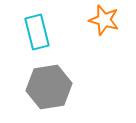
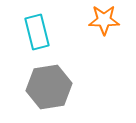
orange star: rotated 16 degrees counterclockwise
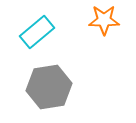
cyan rectangle: rotated 64 degrees clockwise
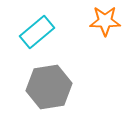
orange star: moved 1 px right, 1 px down
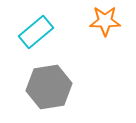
cyan rectangle: moved 1 px left
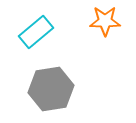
gray hexagon: moved 2 px right, 2 px down
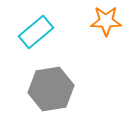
orange star: moved 1 px right
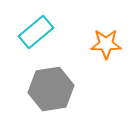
orange star: moved 23 px down
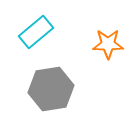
orange star: moved 2 px right
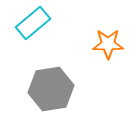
cyan rectangle: moved 3 px left, 9 px up
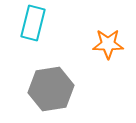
cyan rectangle: rotated 36 degrees counterclockwise
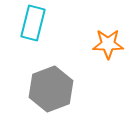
gray hexagon: rotated 12 degrees counterclockwise
